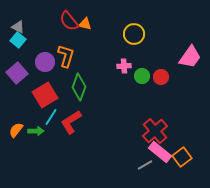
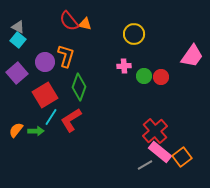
pink trapezoid: moved 2 px right, 1 px up
green circle: moved 2 px right
red L-shape: moved 2 px up
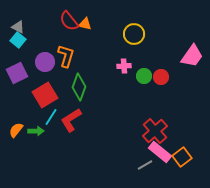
purple square: rotated 15 degrees clockwise
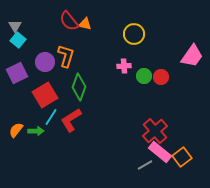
gray triangle: moved 3 px left, 1 px up; rotated 32 degrees clockwise
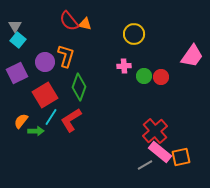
orange semicircle: moved 5 px right, 9 px up
orange square: moved 1 px left; rotated 24 degrees clockwise
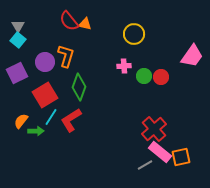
gray triangle: moved 3 px right
red cross: moved 1 px left, 2 px up
